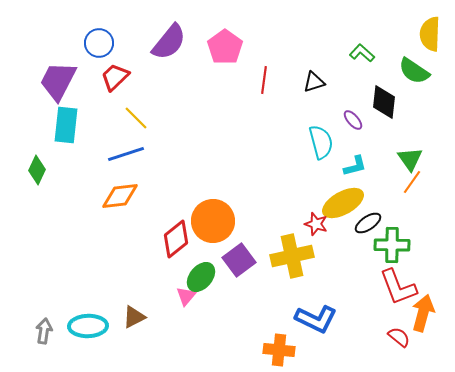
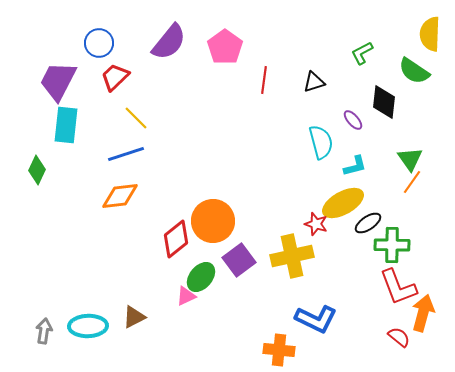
green L-shape: rotated 70 degrees counterclockwise
pink triangle: rotated 25 degrees clockwise
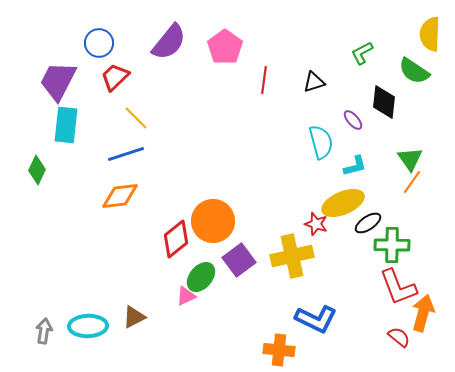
yellow ellipse: rotated 6 degrees clockwise
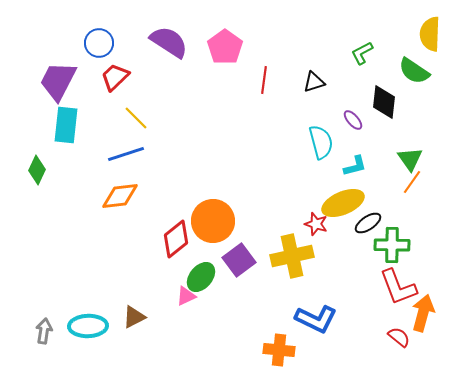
purple semicircle: rotated 96 degrees counterclockwise
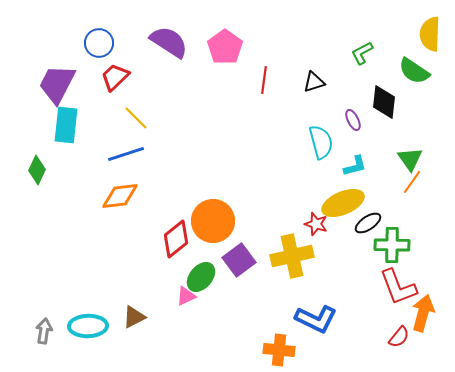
purple trapezoid: moved 1 px left, 3 px down
purple ellipse: rotated 15 degrees clockwise
red semicircle: rotated 90 degrees clockwise
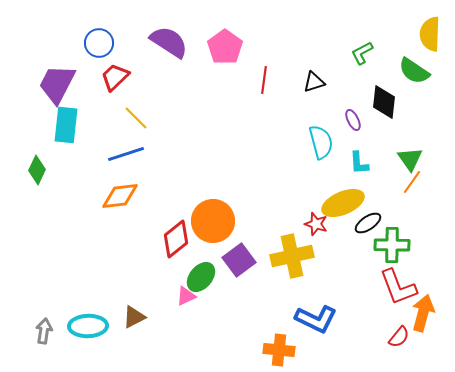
cyan L-shape: moved 4 px right, 3 px up; rotated 100 degrees clockwise
